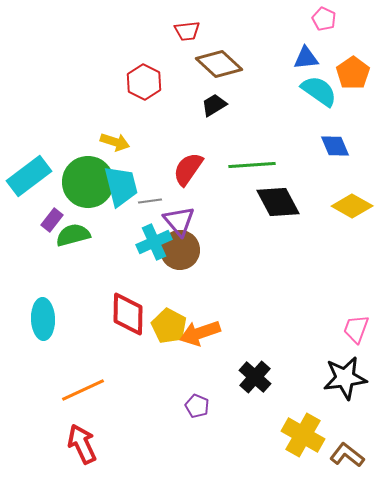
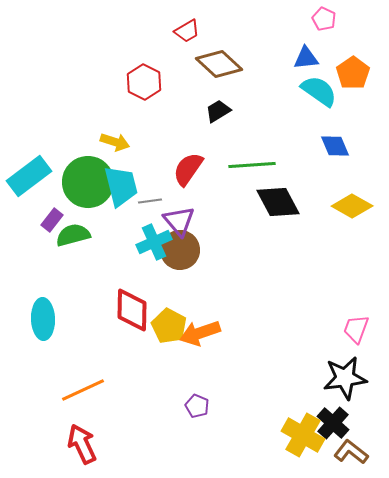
red trapezoid: rotated 24 degrees counterclockwise
black trapezoid: moved 4 px right, 6 px down
red diamond: moved 4 px right, 4 px up
black cross: moved 78 px right, 46 px down
brown L-shape: moved 4 px right, 3 px up
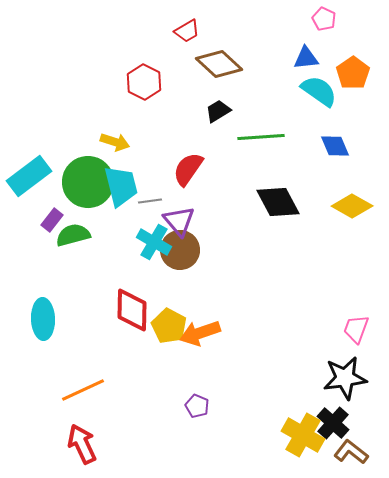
green line: moved 9 px right, 28 px up
cyan cross: rotated 36 degrees counterclockwise
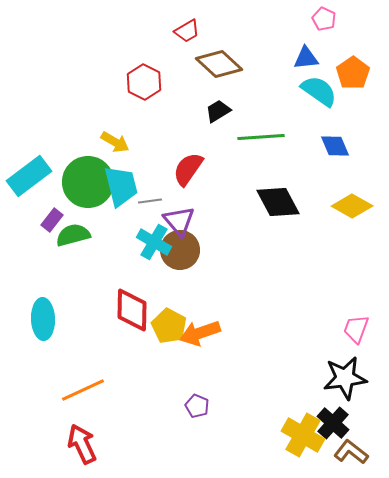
yellow arrow: rotated 12 degrees clockwise
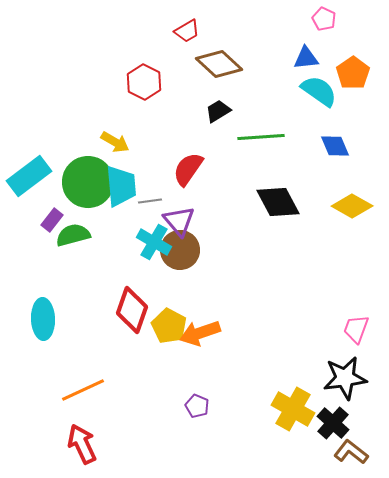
cyan trapezoid: rotated 9 degrees clockwise
red diamond: rotated 18 degrees clockwise
yellow cross: moved 10 px left, 26 px up
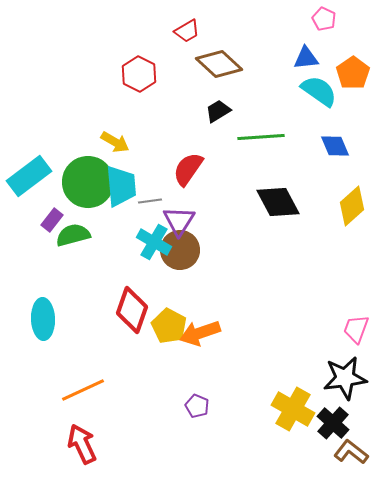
red hexagon: moved 5 px left, 8 px up
yellow diamond: rotated 72 degrees counterclockwise
purple triangle: rotated 12 degrees clockwise
